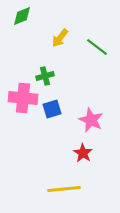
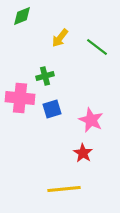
pink cross: moved 3 px left
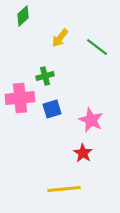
green diamond: moved 1 px right; rotated 20 degrees counterclockwise
pink cross: rotated 12 degrees counterclockwise
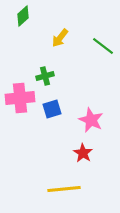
green line: moved 6 px right, 1 px up
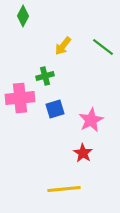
green diamond: rotated 20 degrees counterclockwise
yellow arrow: moved 3 px right, 8 px down
green line: moved 1 px down
blue square: moved 3 px right
pink star: rotated 20 degrees clockwise
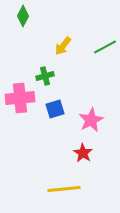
green line: moved 2 px right; rotated 65 degrees counterclockwise
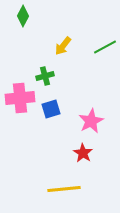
blue square: moved 4 px left
pink star: moved 1 px down
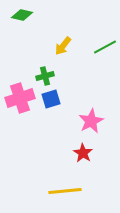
green diamond: moved 1 px left, 1 px up; rotated 75 degrees clockwise
pink cross: rotated 12 degrees counterclockwise
blue square: moved 10 px up
yellow line: moved 1 px right, 2 px down
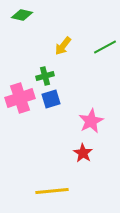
yellow line: moved 13 px left
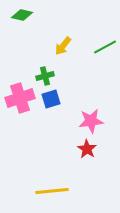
pink star: rotated 20 degrees clockwise
red star: moved 4 px right, 4 px up
